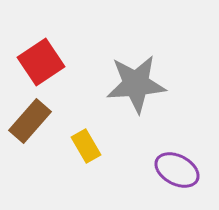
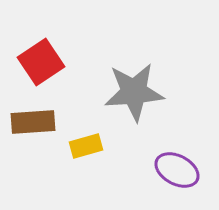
gray star: moved 2 px left, 8 px down
brown rectangle: moved 3 px right, 1 px down; rotated 45 degrees clockwise
yellow rectangle: rotated 76 degrees counterclockwise
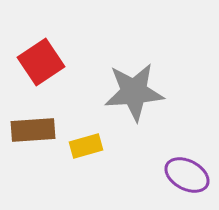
brown rectangle: moved 8 px down
purple ellipse: moved 10 px right, 5 px down
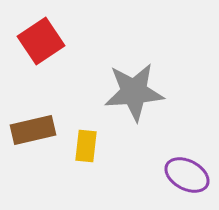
red square: moved 21 px up
brown rectangle: rotated 9 degrees counterclockwise
yellow rectangle: rotated 68 degrees counterclockwise
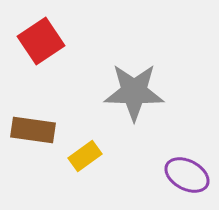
gray star: rotated 6 degrees clockwise
brown rectangle: rotated 21 degrees clockwise
yellow rectangle: moved 1 px left, 10 px down; rotated 48 degrees clockwise
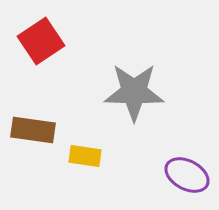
yellow rectangle: rotated 44 degrees clockwise
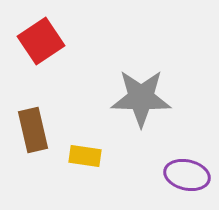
gray star: moved 7 px right, 6 px down
brown rectangle: rotated 69 degrees clockwise
purple ellipse: rotated 15 degrees counterclockwise
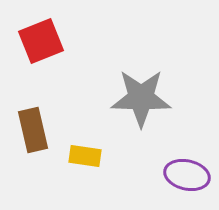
red square: rotated 12 degrees clockwise
